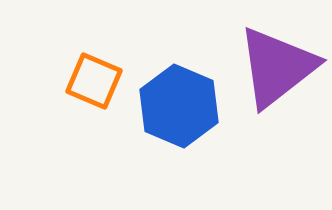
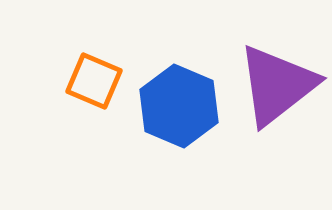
purple triangle: moved 18 px down
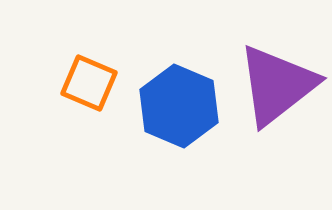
orange square: moved 5 px left, 2 px down
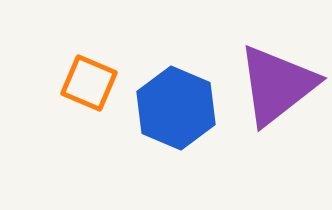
blue hexagon: moved 3 px left, 2 px down
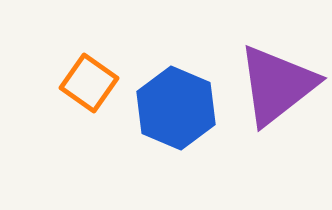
orange square: rotated 12 degrees clockwise
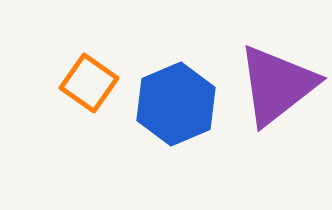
blue hexagon: moved 4 px up; rotated 14 degrees clockwise
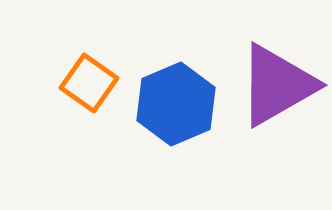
purple triangle: rotated 8 degrees clockwise
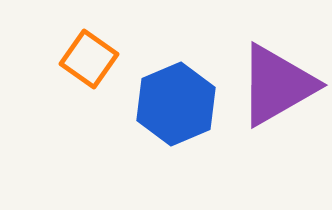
orange square: moved 24 px up
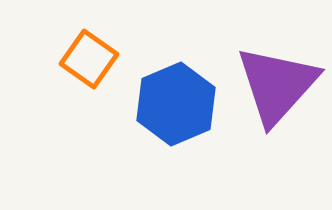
purple triangle: rotated 18 degrees counterclockwise
